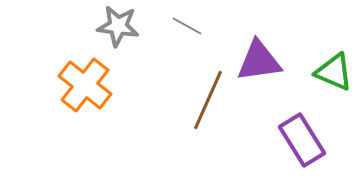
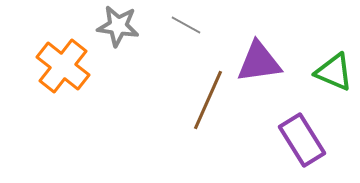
gray line: moved 1 px left, 1 px up
purple triangle: moved 1 px down
orange cross: moved 22 px left, 19 px up
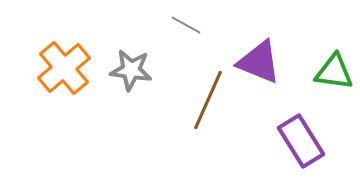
gray star: moved 13 px right, 44 px down
purple triangle: rotated 30 degrees clockwise
orange cross: moved 1 px right, 2 px down; rotated 12 degrees clockwise
green triangle: rotated 15 degrees counterclockwise
purple rectangle: moved 1 px left, 1 px down
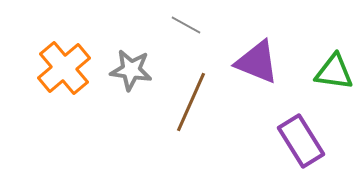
purple triangle: moved 2 px left
brown line: moved 17 px left, 2 px down
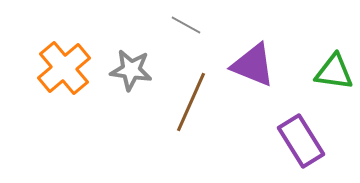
purple triangle: moved 4 px left, 3 px down
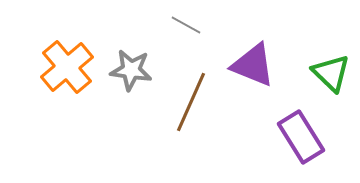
orange cross: moved 3 px right, 1 px up
green triangle: moved 3 px left, 1 px down; rotated 36 degrees clockwise
purple rectangle: moved 4 px up
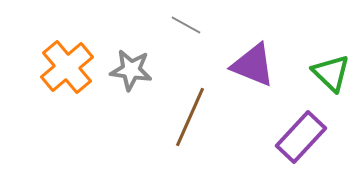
brown line: moved 1 px left, 15 px down
purple rectangle: rotated 75 degrees clockwise
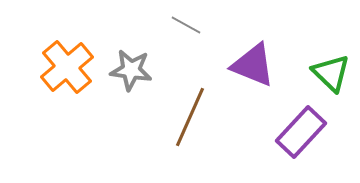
purple rectangle: moved 5 px up
